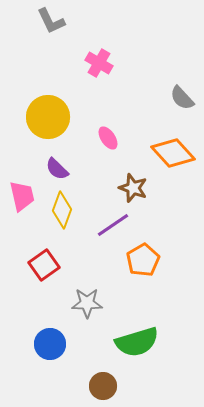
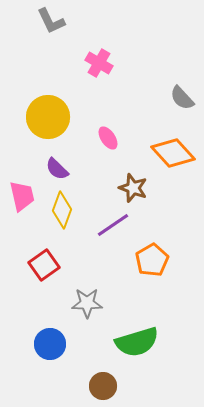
orange pentagon: moved 9 px right
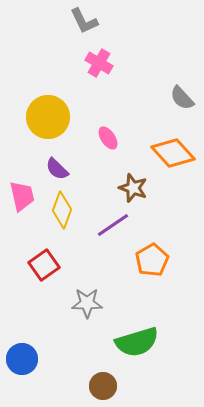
gray L-shape: moved 33 px right
blue circle: moved 28 px left, 15 px down
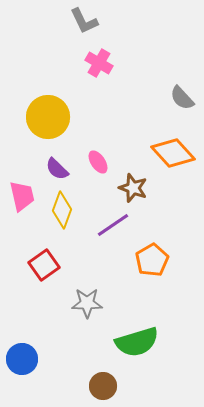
pink ellipse: moved 10 px left, 24 px down
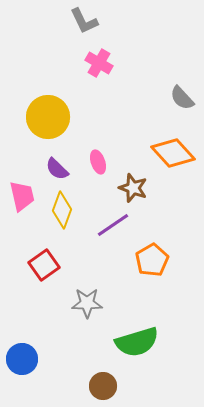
pink ellipse: rotated 15 degrees clockwise
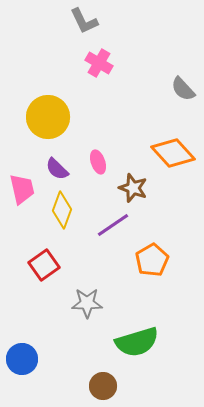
gray semicircle: moved 1 px right, 9 px up
pink trapezoid: moved 7 px up
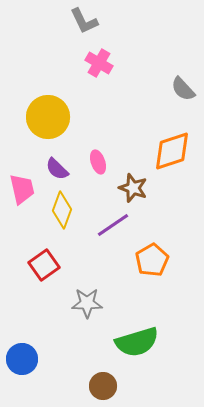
orange diamond: moved 1 px left, 2 px up; rotated 66 degrees counterclockwise
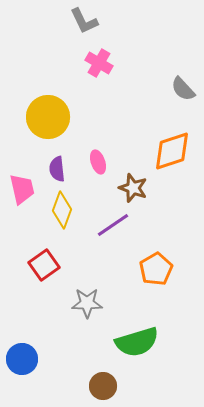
purple semicircle: rotated 40 degrees clockwise
orange pentagon: moved 4 px right, 9 px down
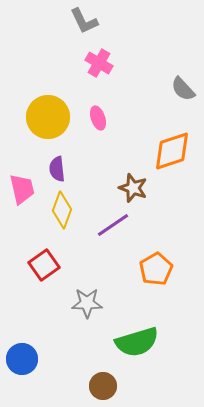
pink ellipse: moved 44 px up
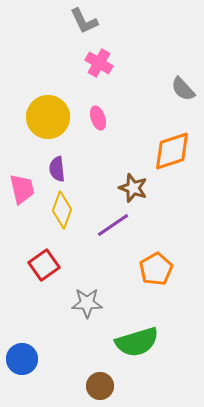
brown circle: moved 3 px left
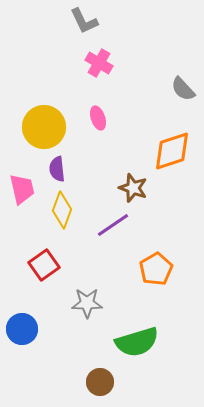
yellow circle: moved 4 px left, 10 px down
blue circle: moved 30 px up
brown circle: moved 4 px up
